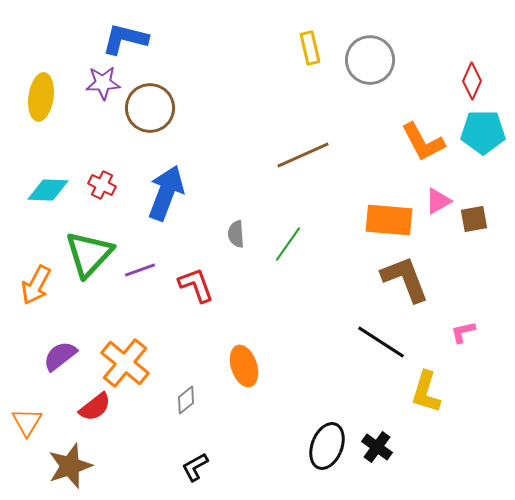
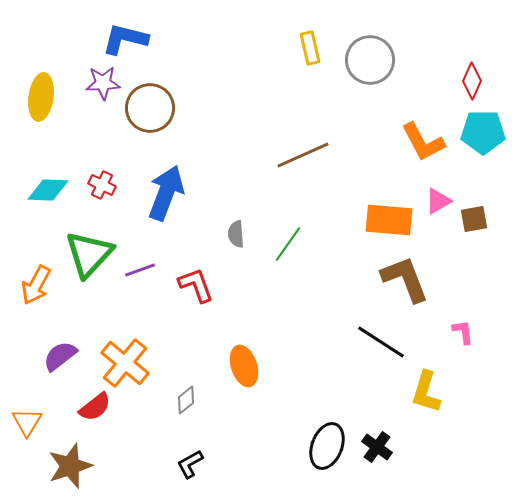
pink L-shape: rotated 96 degrees clockwise
black L-shape: moved 5 px left, 3 px up
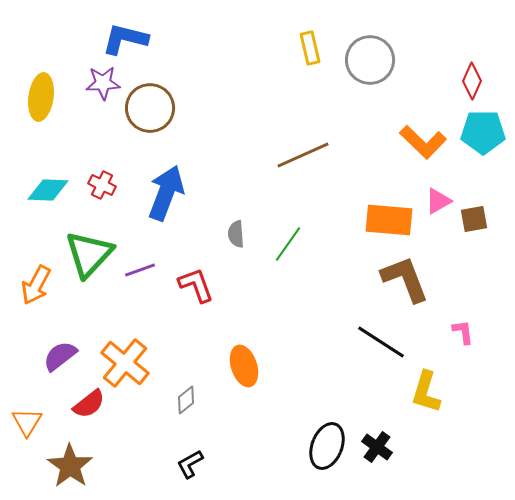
orange L-shape: rotated 18 degrees counterclockwise
red semicircle: moved 6 px left, 3 px up
brown star: rotated 18 degrees counterclockwise
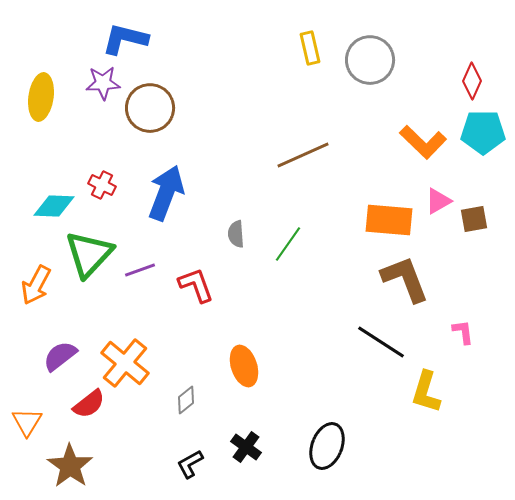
cyan diamond: moved 6 px right, 16 px down
black cross: moved 131 px left
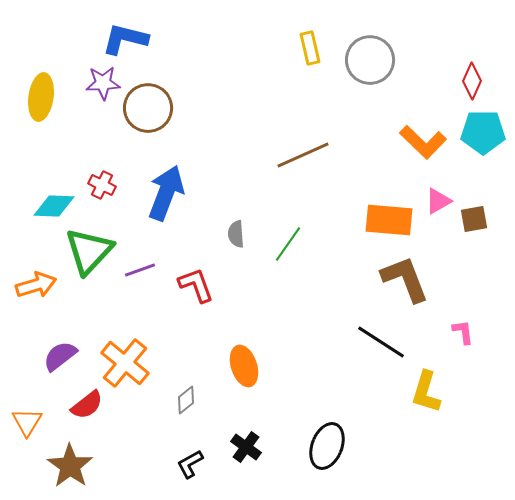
brown circle: moved 2 px left
green triangle: moved 3 px up
orange arrow: rotated 135 degrees counterclockwise
red semicircle: moved 2 px left, 1 px down
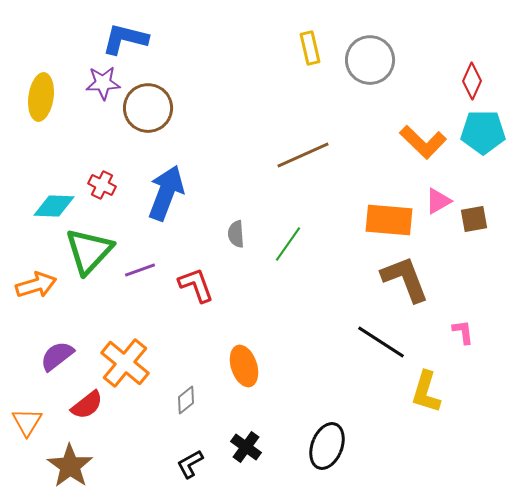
purple semicircle: moved 3 px left
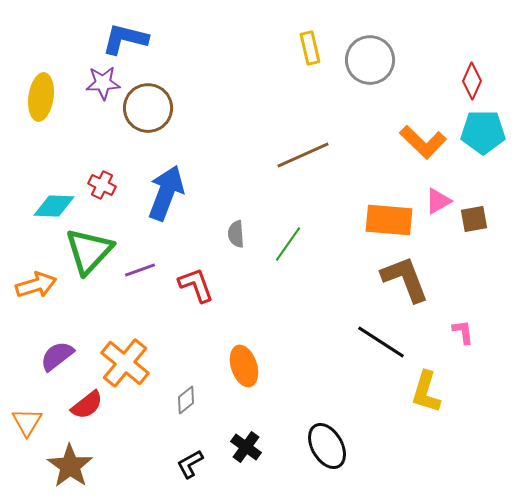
black ellipse: rotated 51 degrees counterclockwise
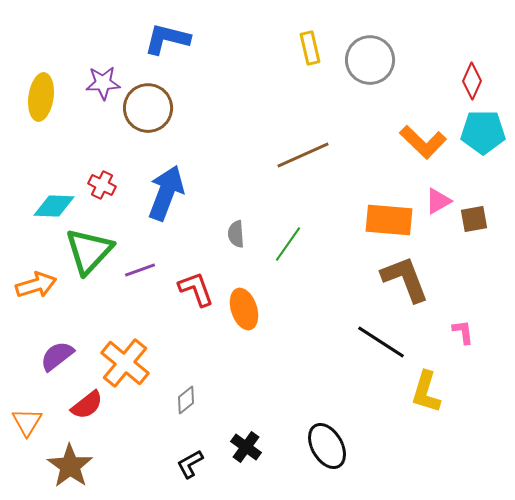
blue L-shape: moved 42 px right
red L-shape: moved 4 px down
orange ellipse: moved 57 px up
